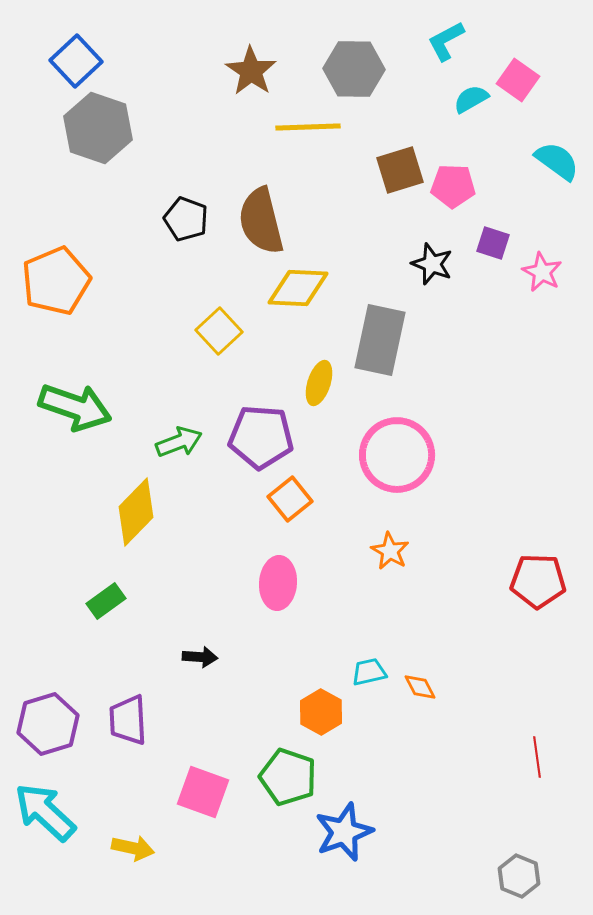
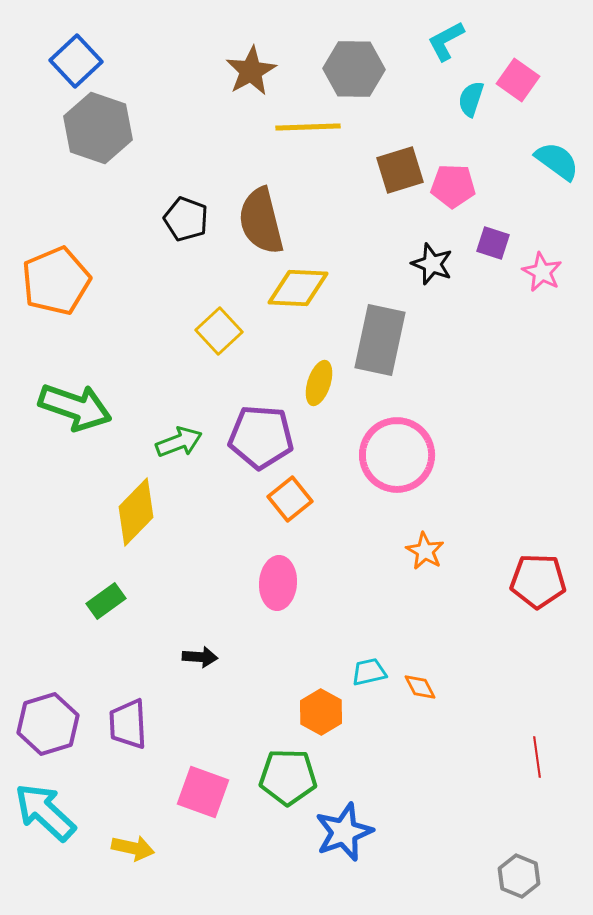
brown star at (251, 71): rotated 9 degrees clockwise
cyan semicircle at (471, 99): rotated 42 degrees counterclockwise
orange star at (390, 551): moved 35 px right
purple trapezoid at (128, 720): moved 4 px down
green pentagon at (288, 777): rotated 18 degrees counterclockwise
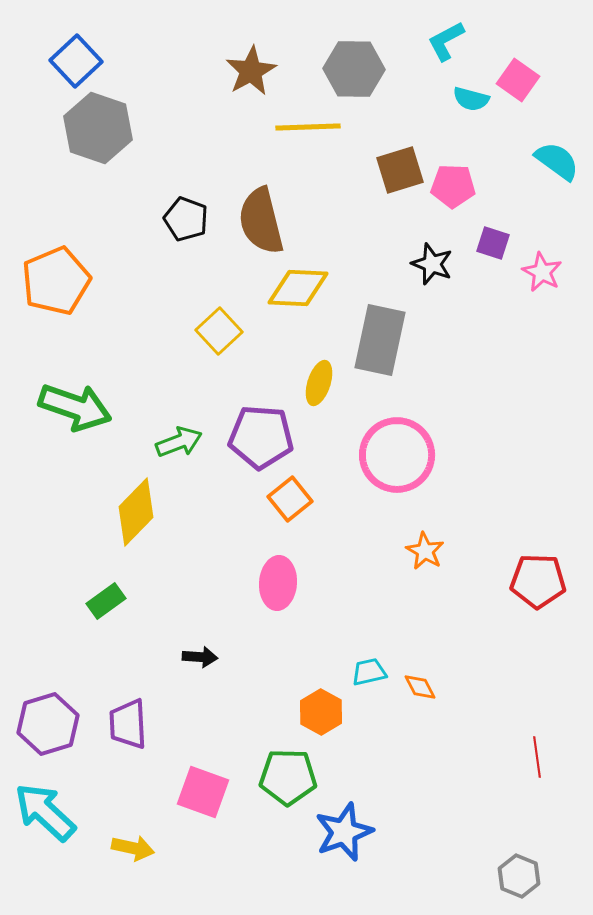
cyan semicircle at (471, 99): rotated 93 degrees counterclockwise
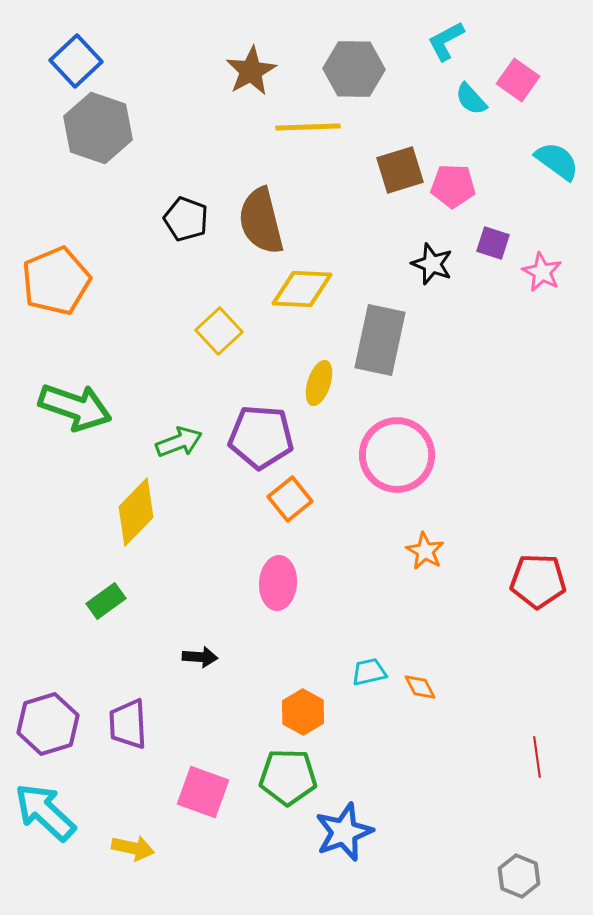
cyan semicircle at (471, 99): rotated 33 degrees clockwise
yellow diamond at (298, 288): moved 4 px right, 1 px down
orange hexagon at (321, 712): moved 18 px left
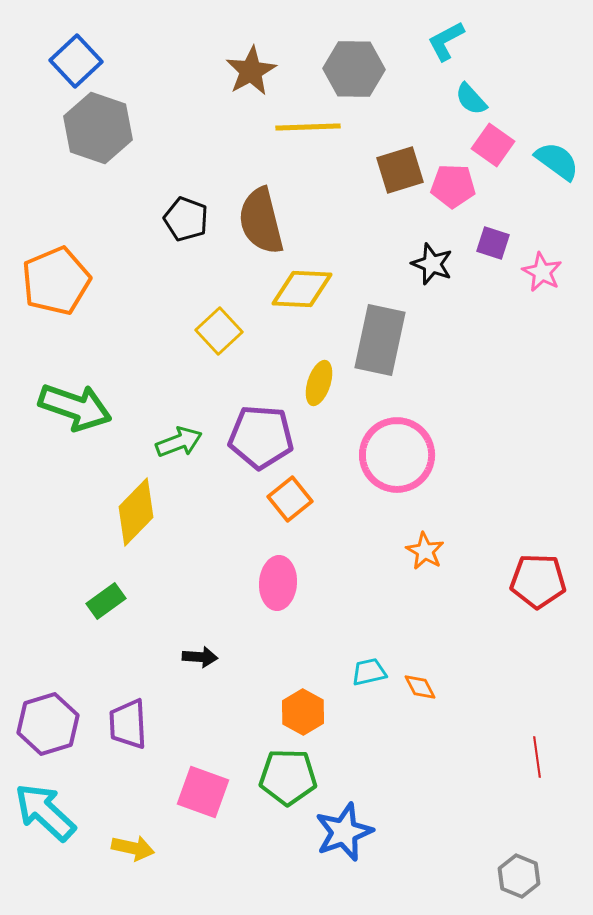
pink square at (518, 80): moved 25 px left, 65 px down
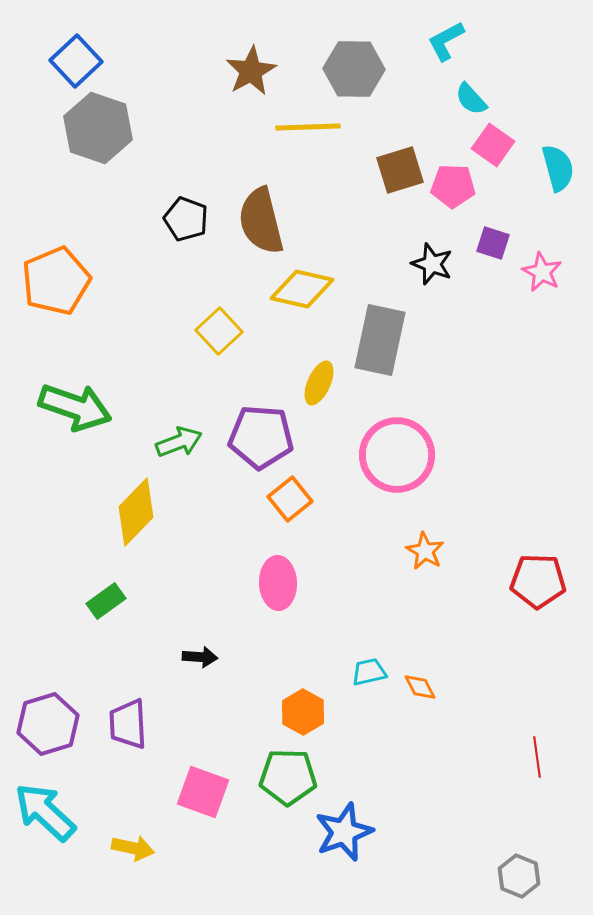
cyan semicircle at (557, 161): moved 1 px right, 7 px down; rotated 39 degrees clockwise
yellow diamond at (302, 289): rotated 10 degrees clockwise
yellow ellipse at (319, 383): rotated 6 degrees clockwise
pink ellipse at (278, 583): rotated 6 degrees counterclockwise
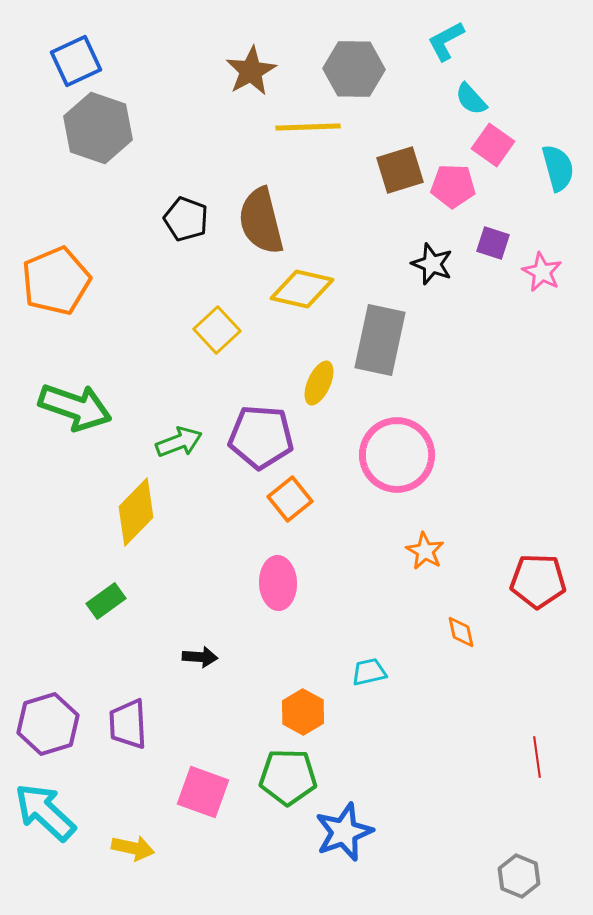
blue square at (76, 61): rotated 18 degrees clockwise
yellow square at (219, 331): moved 2 px left, 1 px up
orange diamond at (420, 687): moved 41 px right, 55 px up; rotated 16 degrees clockwise
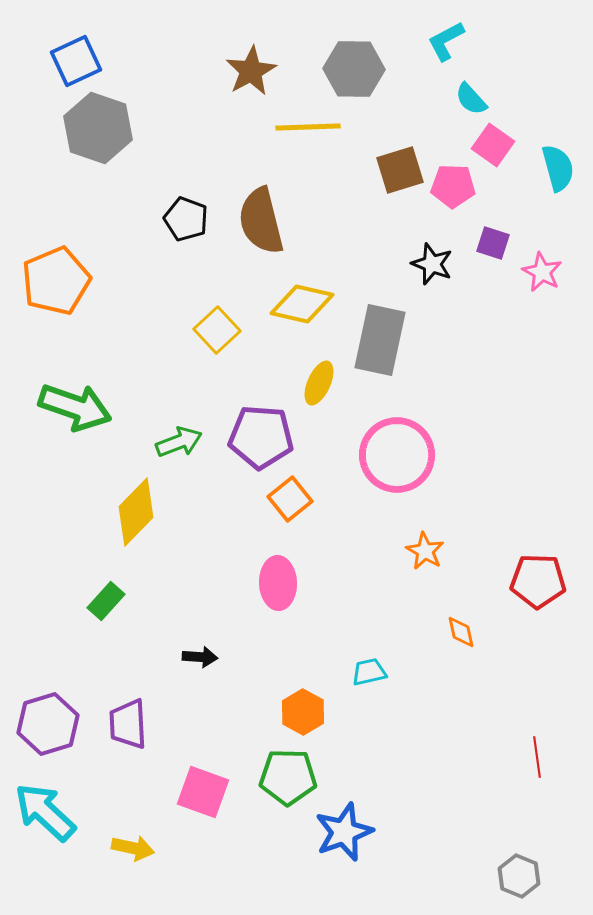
yellow diamond at (302, 289): moved 15 px down
green rectangle at (106, 601): rotated 12 degrees counterclockwise
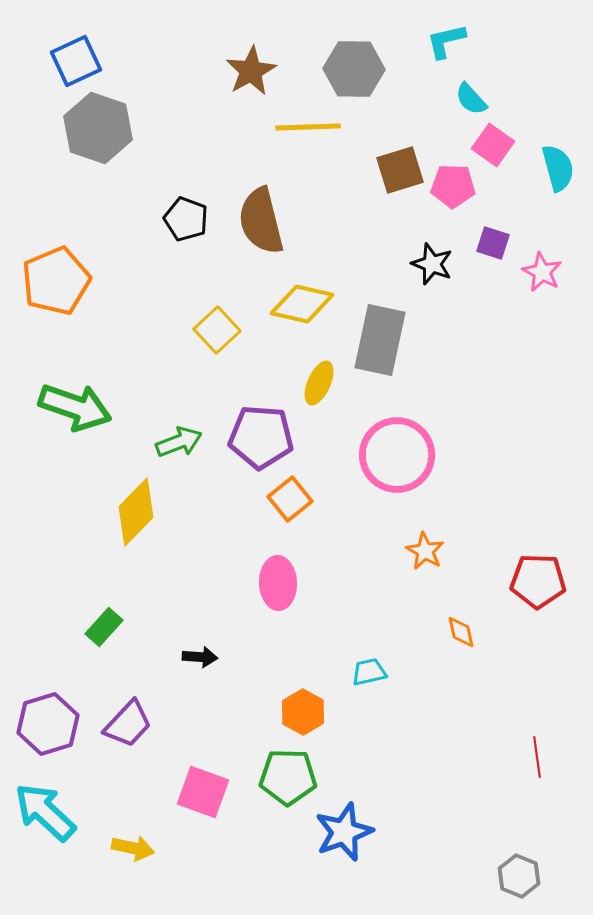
cyan L-shape at (446, 41): rotated 15 degrees clockwise
green rectangle at (106, 601): moved 2 px left, 26 px down
purple trapezoid at (128, 724): rotated 134 degrees counterclockwise
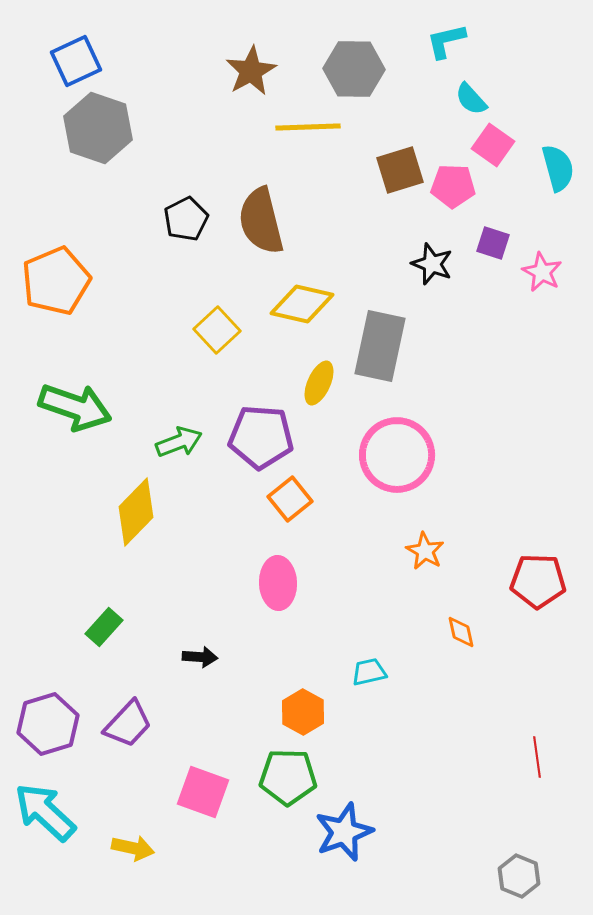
black pentagon at (186, 219): rotated 24 degrees clockwise
gray rectangle at (380, 340): moved 6 px down
